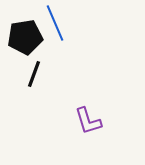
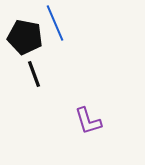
black pentagon: rotated 20 degrees clockwise
black line: rotated 40 degrees counterclockwise
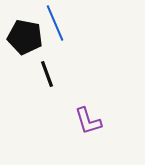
black line: moved 13 px right
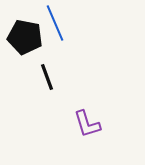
black line: moved 3 px down
purple L-shape: moved 1 px left, 3 px down
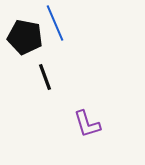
black line: moved 2 px left
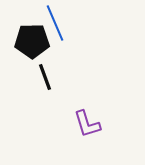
black pentagon: moved 7 px right, 4 px down; rotated 12 degrees counterclockwise
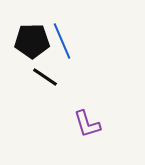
blue line: moved 7 px right, 18 px down
black line: rotated 36 degrees counterclockwise
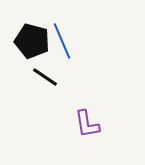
black pentagon: rotated 16 degrees clockwise
purple L-shape: rotated 8 degrees clockwise
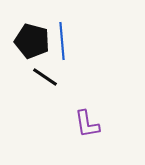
blue line: rotated 18 degrees clockwise
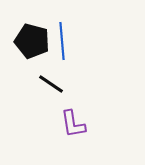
black line: moved 6 px right, 7 px down
purple L-shape: moved 14 px left
